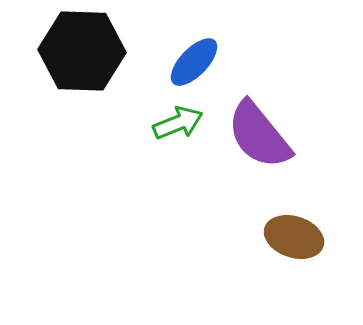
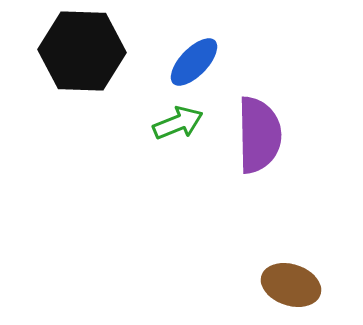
purple semicircle: rotated 142 degrees counterclockwise
brown ellipse: moved 3 px left, 48 px down
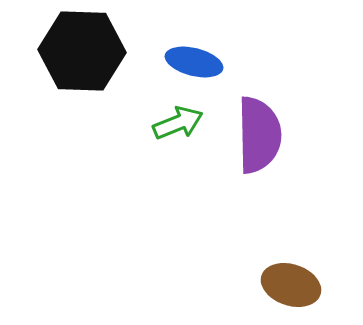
blue ellipse: rotated 60 degrees clockwise
